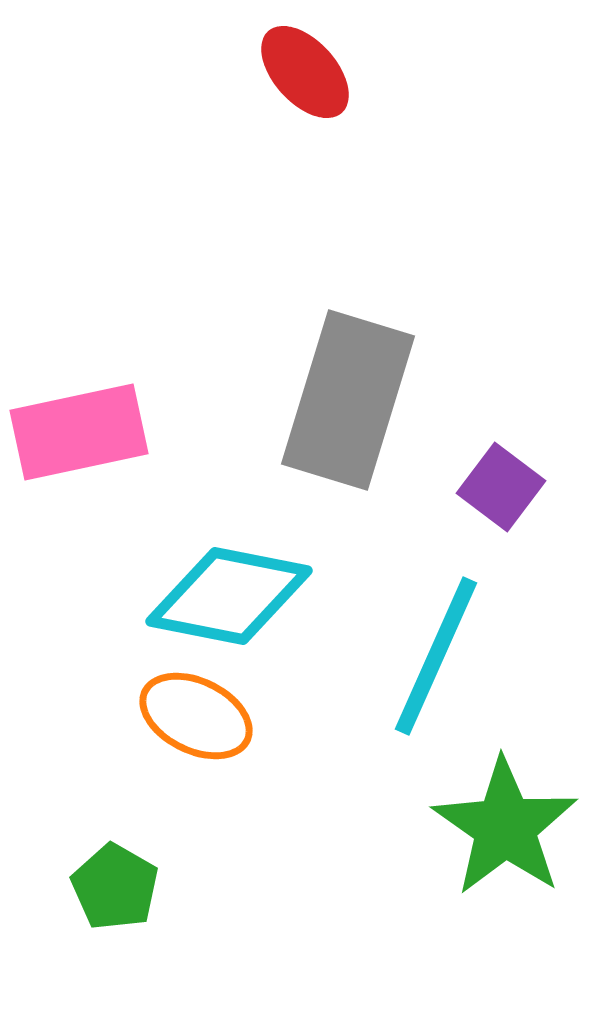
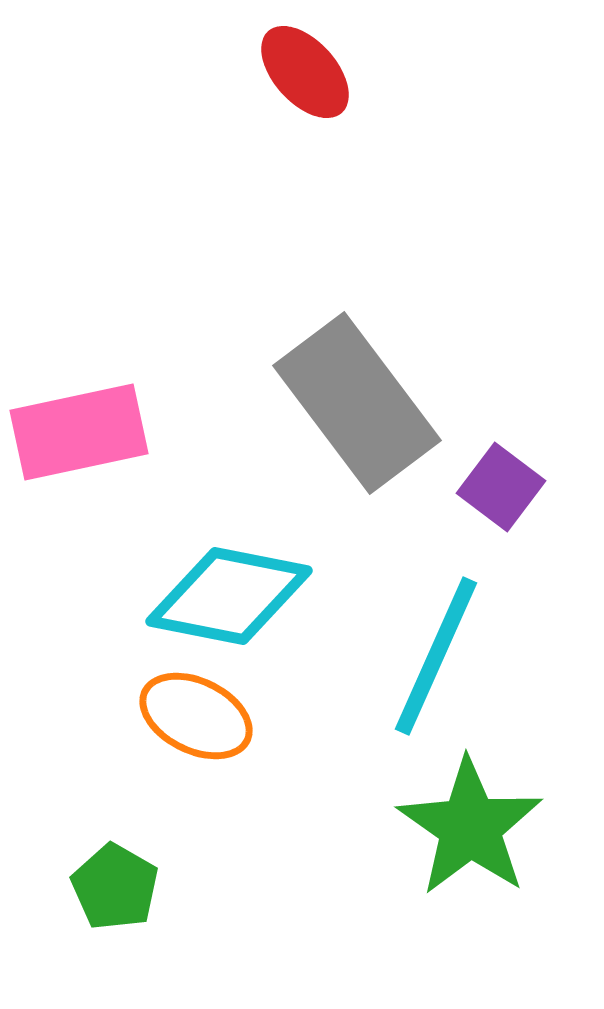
gray rectangle: moved 9 px right, 3 px down; rotated 54 degrees counterclockwise
green star: moved 35 px left
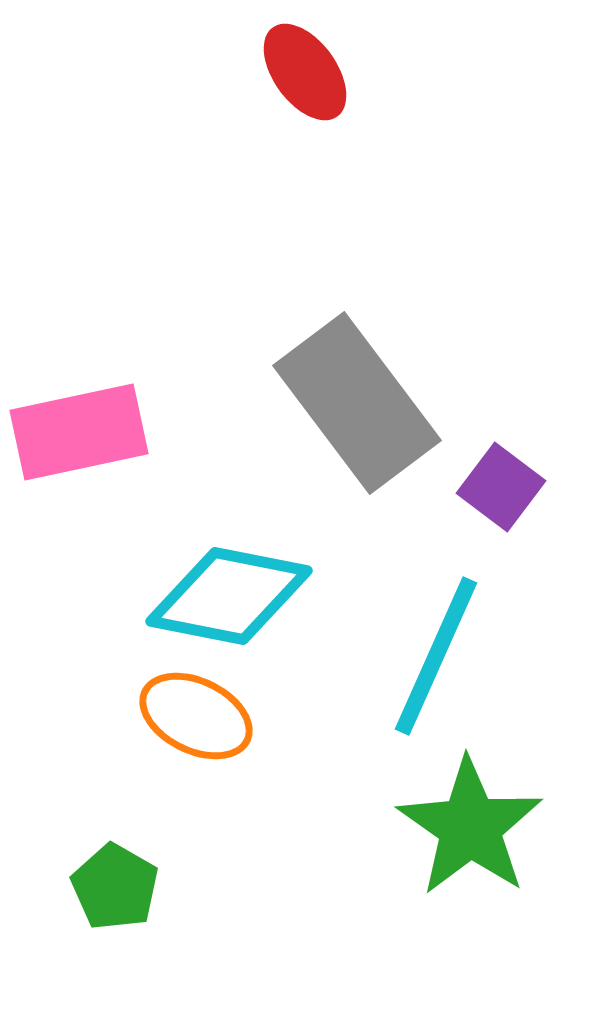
red ellipse: rotated 6 degrees clockwise
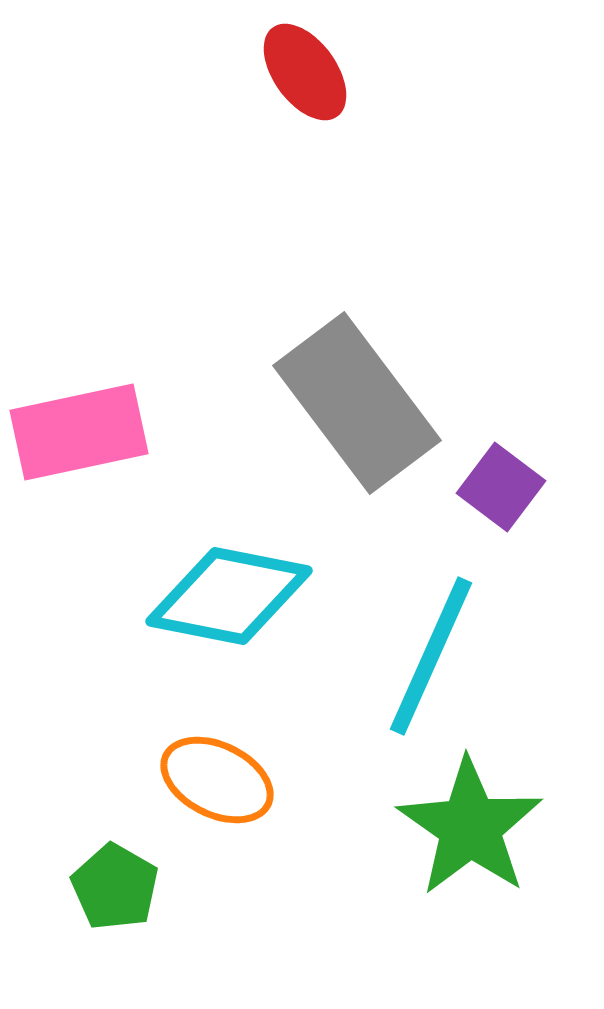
cyan line: moved 5 px left
orange ellipse: moved 21 px right, 64 px down
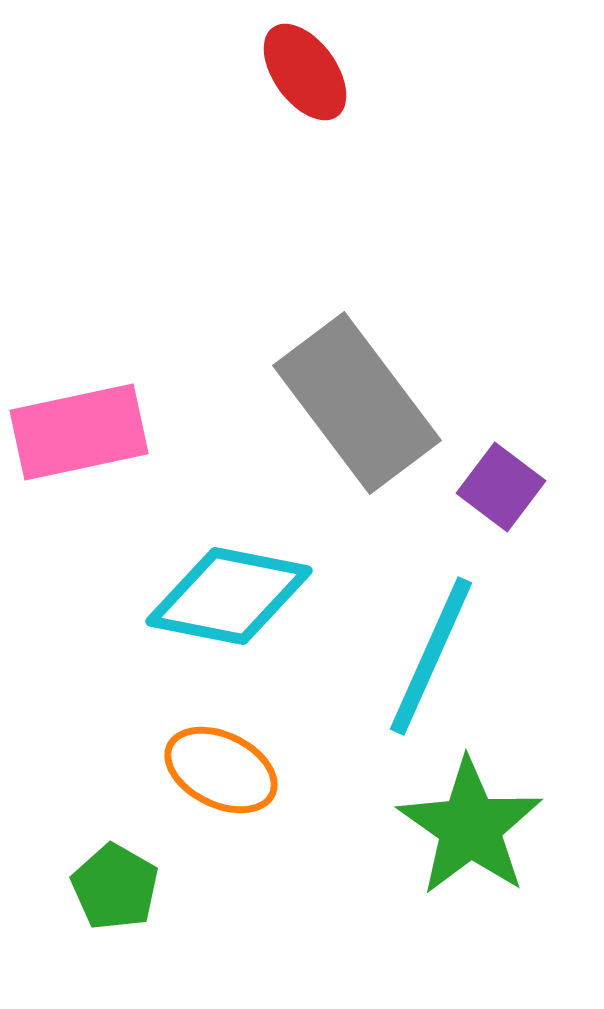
orange ellipse: moved 4 px right, 10 px up
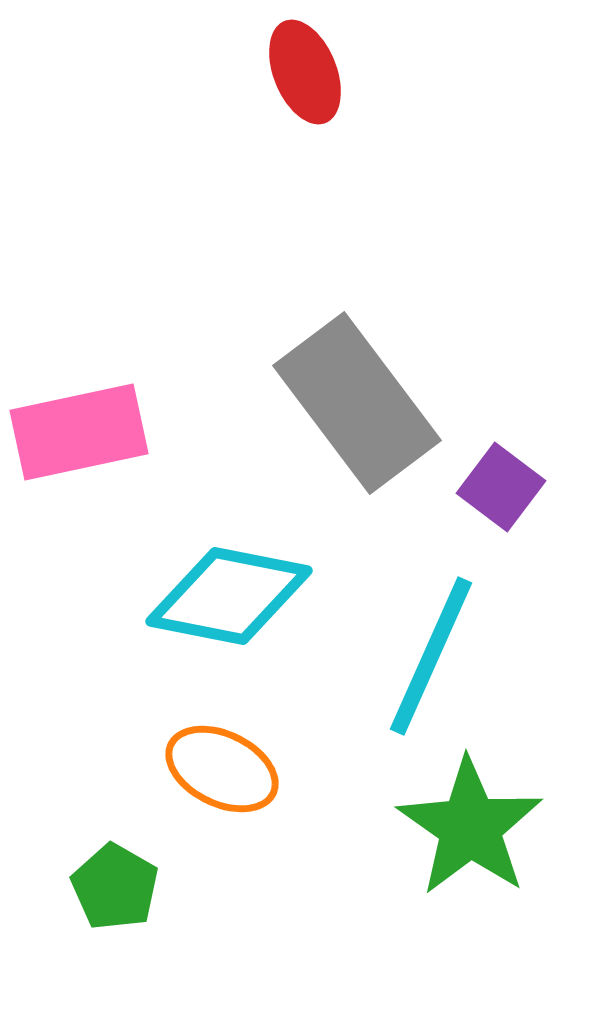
red ellipse: rotated 14 degrees clockwise
orange ellipse: moved 1 px right, 1 px up
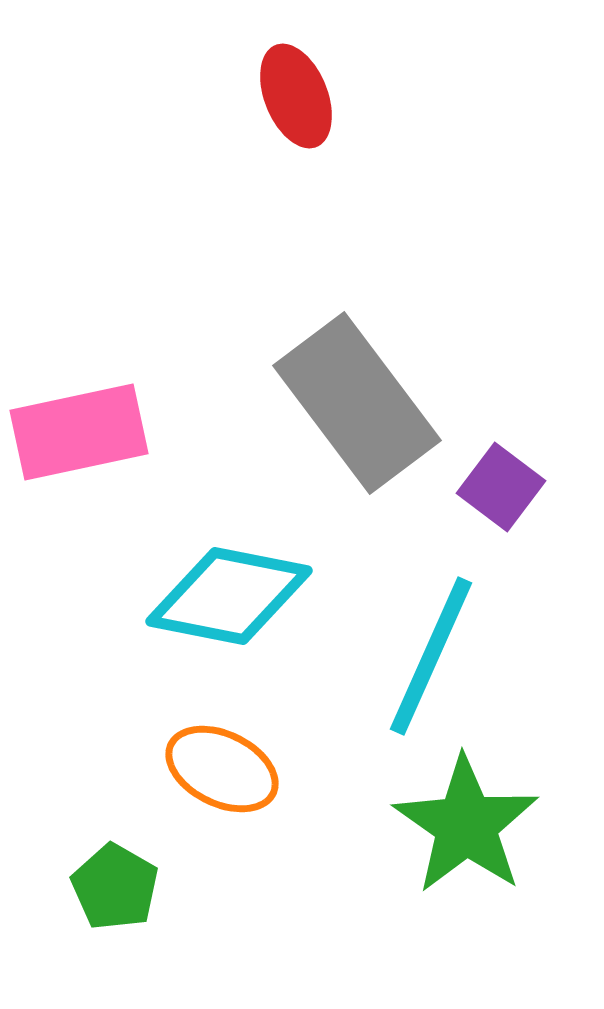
red ellipse: moved 9 px left, 24 px down
green star: moved 4 px left, 2 px up
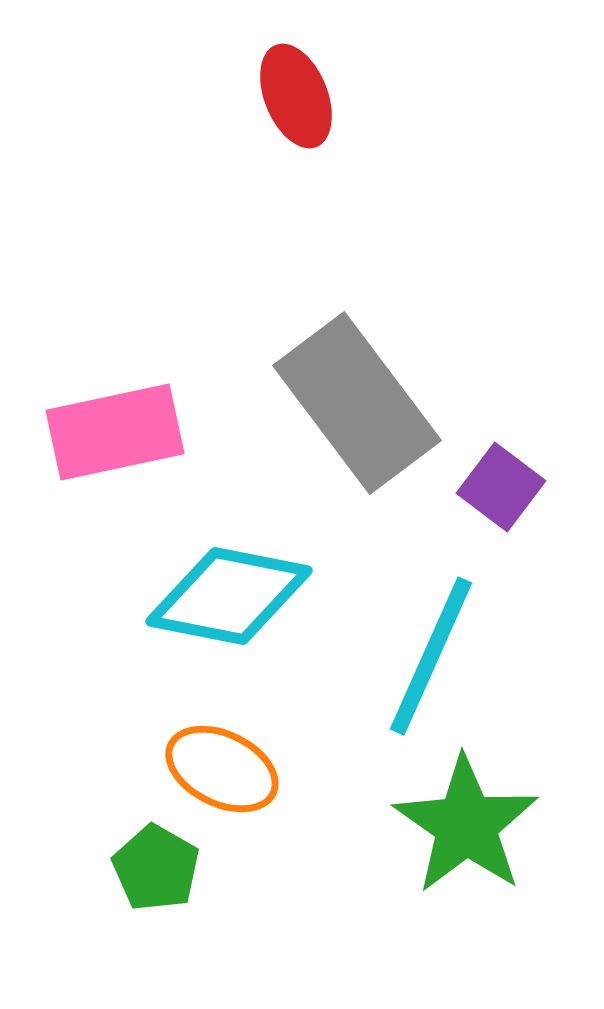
pink rectangle: moved 36 px right
green pentagon: moved 41 px right, 19 px up
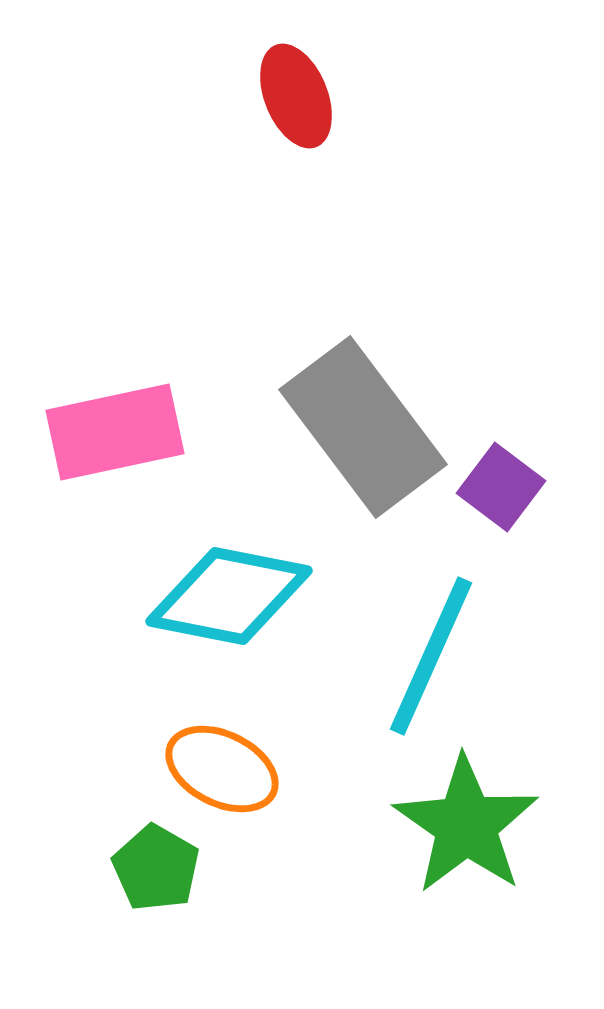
gray rectangle: moved 6 px right, 24 px down
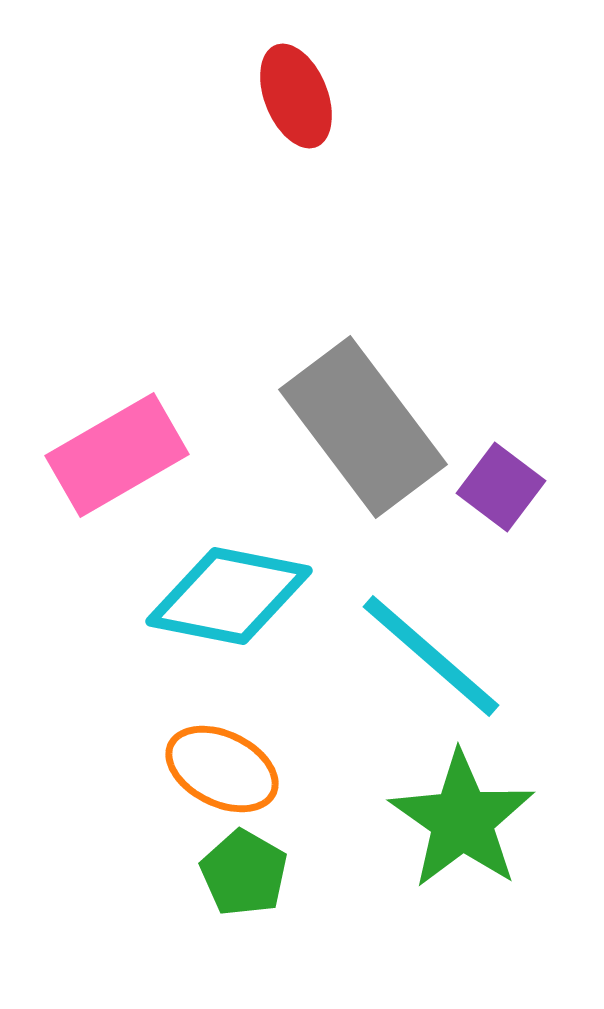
pink rectangle: moved 2 px right, 23 px down; rotated 18 degrees counterclockwise
cyan line: rotated 73 degrees counterclockwise
green star: moved 4 px left, 5 px up
green pentagon: moved 88 px right, 5 px down
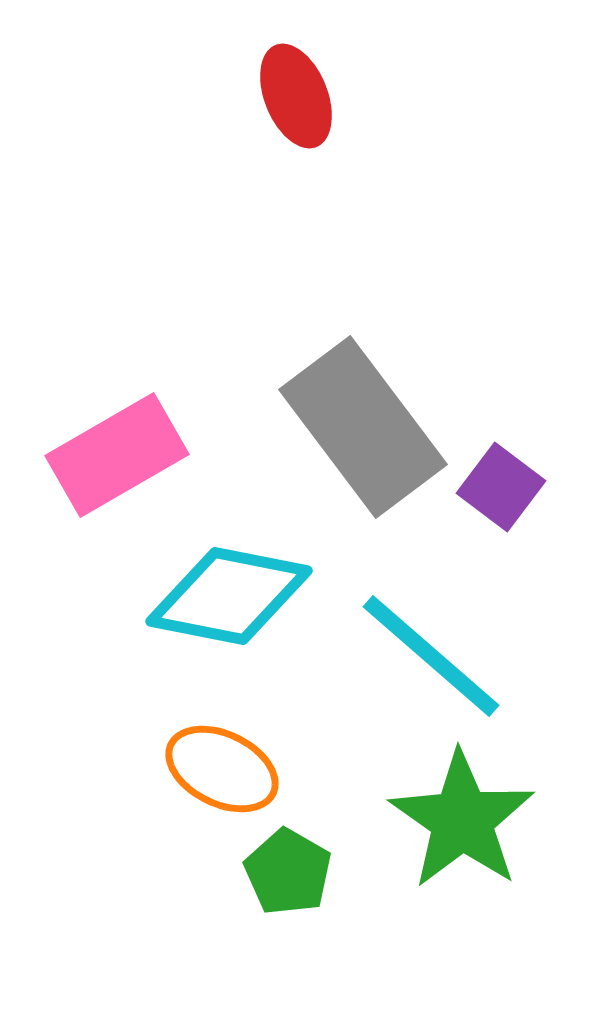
green pentagon: moved 44 px right, 1 px up
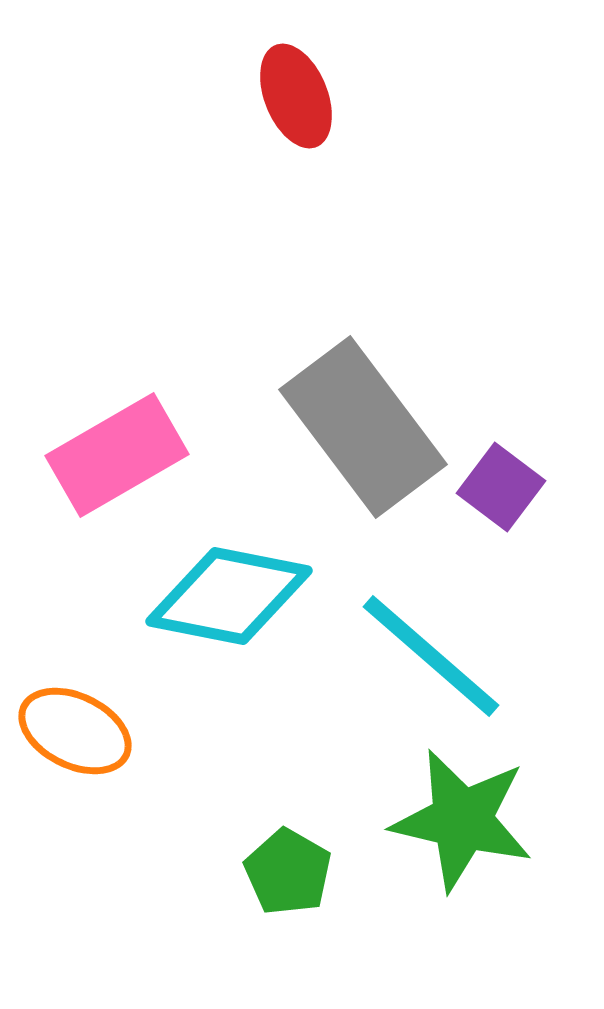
orange ellipse: moved 147 px left, 38 px up
green star: rotated 22 degrees counterclockwise
